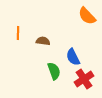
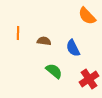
brown semicircle: moved 1 px right
blue semicircle: moved 9 px up
green semicircle: rotated 30 degrees counterclockwise
red cross: moved 5 px right
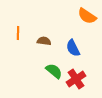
orange semicircle: rotated 12 degrees counterclockwise
red cross: moved 13 px left
